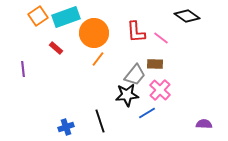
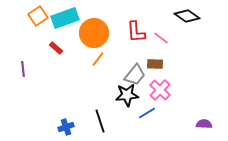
cyan rectangle: moved 1 px left, 1 px down
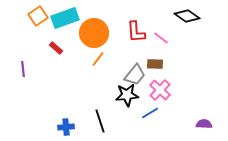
blue line: moved 3 px right
blue cross: rotated 14 degrees clockwise
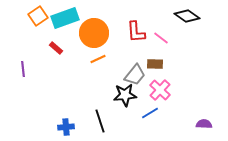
orange line: rotated 28 degrees clockwise
black star: moved 2 px left
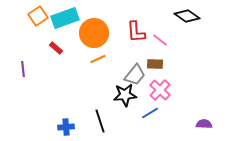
pink line: moved 1 px left, 2 px down
